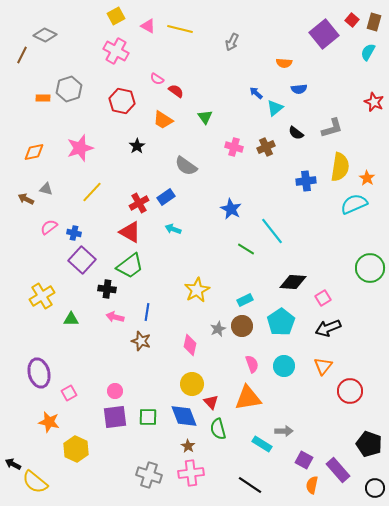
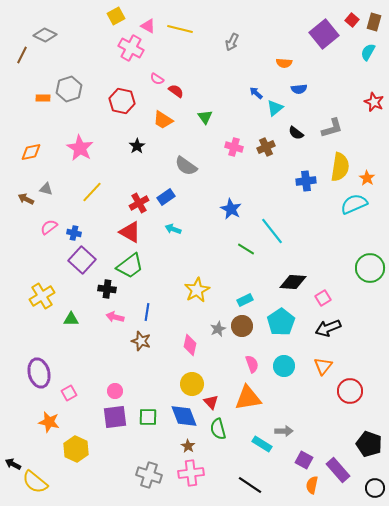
pink cross at (116, 51): moved 15 px right, 3 px up
pink star at (80, 148): rotated 24 degrees counterclockwise
orange diamond at (34, 152): moved 3 px left
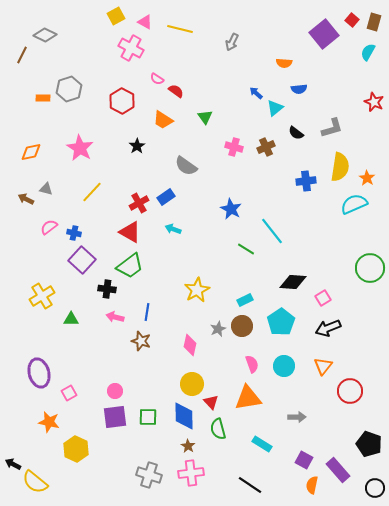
pink triangle at (148, 26): moved 3 px left, 4 px up
red hexagon at (122, 101): rotated 15 degrees clockwise
blue diamond at (184, 416): rotated 20 degrees clockwise
gray arrow at (284, 431): moved 13 px right, 14 px up
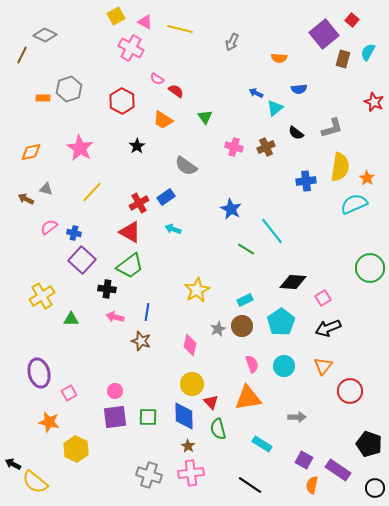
brown rectangle at (374, 22): moved 31 px left, 37 px down
orange semicircle at (284, 63): moved 5 px left, 5 px up
blue arrow at (256, 93): rotated 16 degrees counterclockwise
purple rectangle at (338, 470): rotated 15 degrees counterclockwise
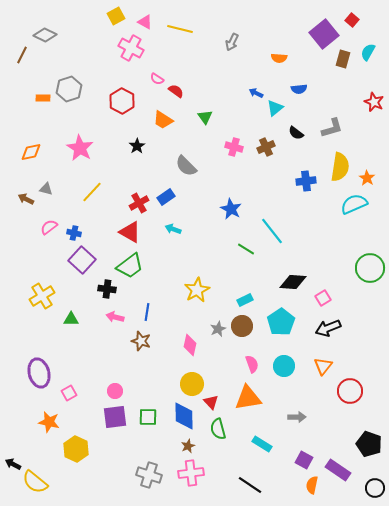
gray semicircle at (186, 166): rotated 10 degrees clockwise
brown star at (188, 446): rotated 16 degrees clockwise
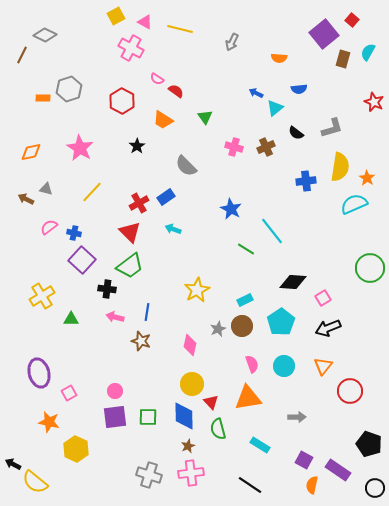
red triangle at (130, 232): rotated 15 degrees clockwise
cyan rectangle at (262, 444): moved 2 px left, 1 px down
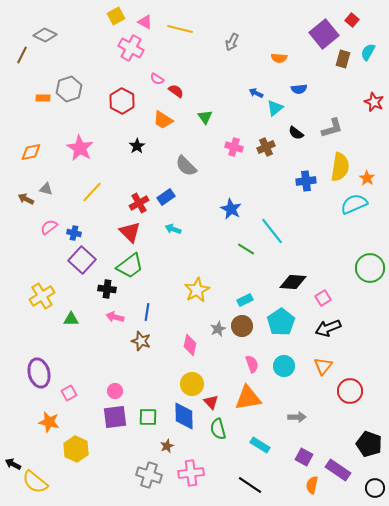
brown star at (188, 446): moved 21 px left
purple square at (304, 460): moved 3 px up
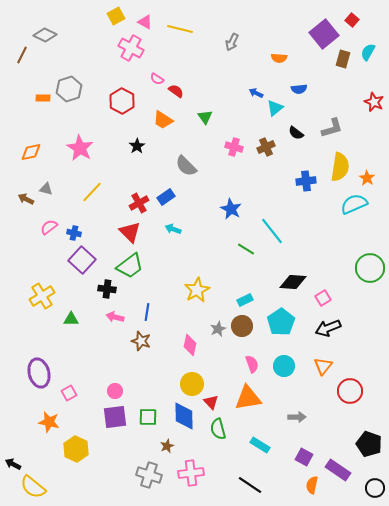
yellow semicircle at (35, 482): moved 2 px left, 5 px down
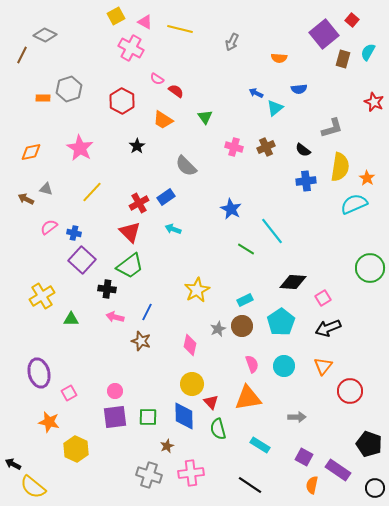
black semicircle at (296, 133): moved 7 px right, 17 px down
blue line at (147, 312): rotated 18 degrees clockwise
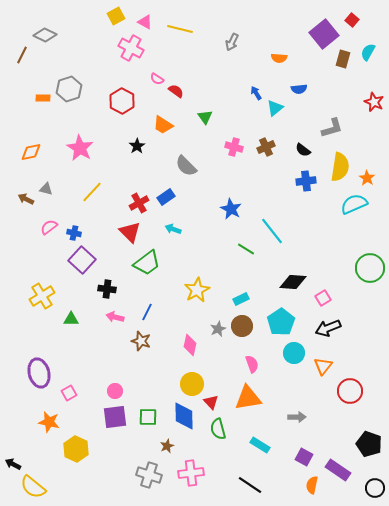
blue arrow at (256, 93): rotated 32 degrees clockwise
orange trapezoid at (163, 120): moved 5 px down
green trapezoid at (130, 266): moved 17 px right, 3 px up
cyan rectangle at (245, 300): moved 4 px left, 1 px up
cyan circle at (284, 366): moved 10 px right, 13 px up
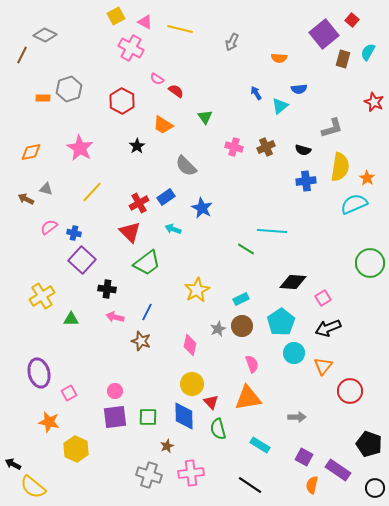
cyan triangle at (275, 108): moved 5 px right, 2 px up
black semicircle at (303, 150): rotated 21 degrees counterclockwise
blue star at (231, 209): moved 29 px left, 1 px up
cyan line at (272, 231): rotated 48 degrees counterclockwise
green circle at (370, 268): moved 5 px up
